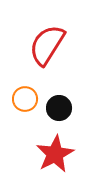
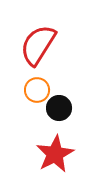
red semicircle: moved 9 px left
orange circle: moved 12 px right, 9 px up
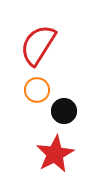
black circle: moved 5 px right, 3 px down
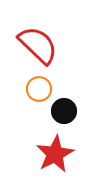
red semicircle: rotated 102 degrees clockwise
orange circle: moved 2 px right, 1 px up
